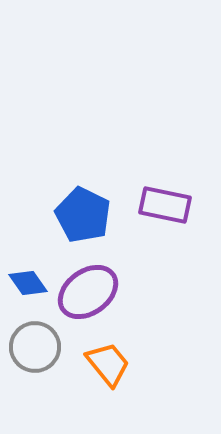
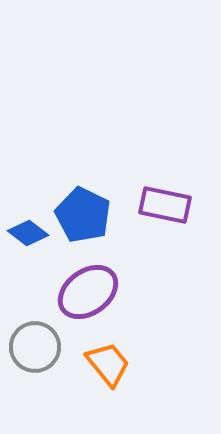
blue diamond: moved 50 px up; rotated 18 degrees counterclockwise
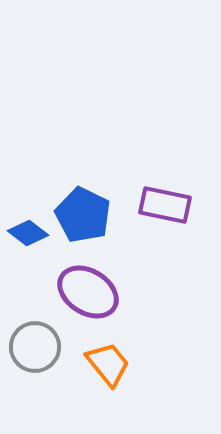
purple ellipse: rotated 68 degrees clockwise
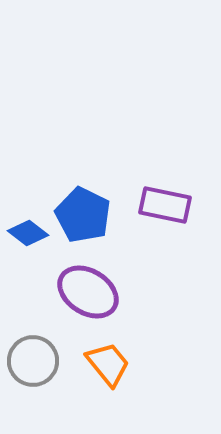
gray circle: moved 2 px left, 14 px down
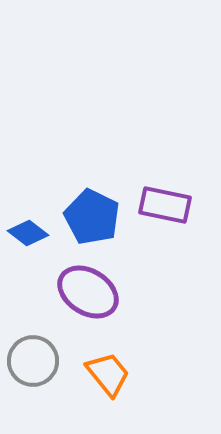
blue pentagon: moved 9 px right, 2 px down
orange trapezoid: moved 10 px down
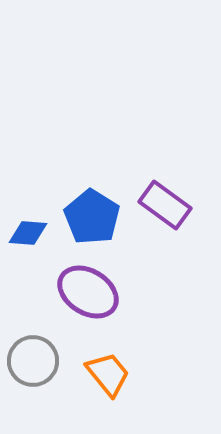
purple rectangle: rotated 24 degrees clockwise
blue pentagon: rotated 6 degrees clockwise
blue diamond: rotated 33 degrees counterclockwise
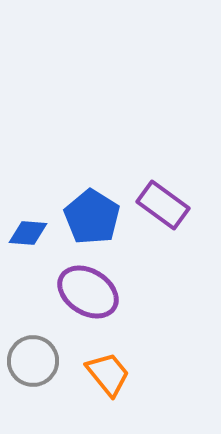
purple rectangle: moved 2 px left
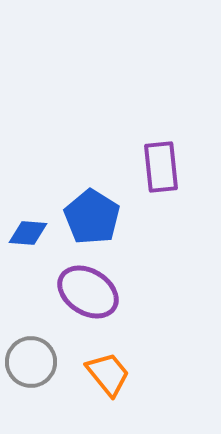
purple rectangle: moved 2 px left, 38 px up; rotated 48 degrees clockwise
gray circle: moved 2 px left, 1 px down
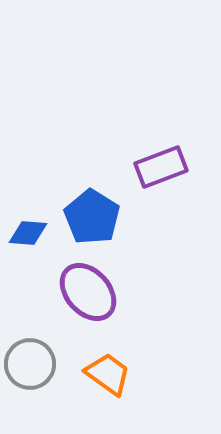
purple rectangle: rotated 75 degrees clockwise
purple ellipse: rotated 16 degrees clockwise
gray circle: moved 1 px left, 2 px down
orange trapezoid: rotated 15 degrees counterclockwise
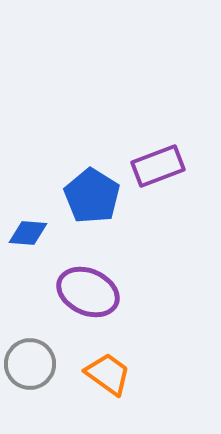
purple rectangle: moved 3 px left, 1 px up
blue pentagon: moved 21 px up
purple ellipse: rotated 24 degrees counterclockwise
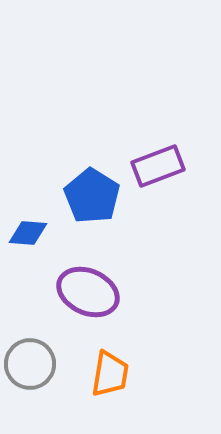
orange trapezoid: moved 2 px right; rotated 63 degrees clockwise
